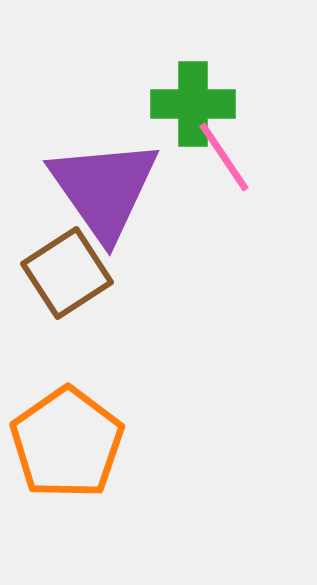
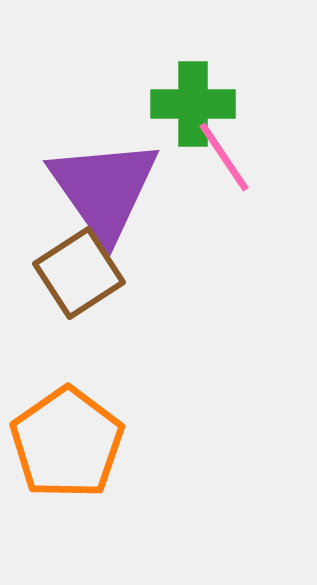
brown square: moved 12 px right
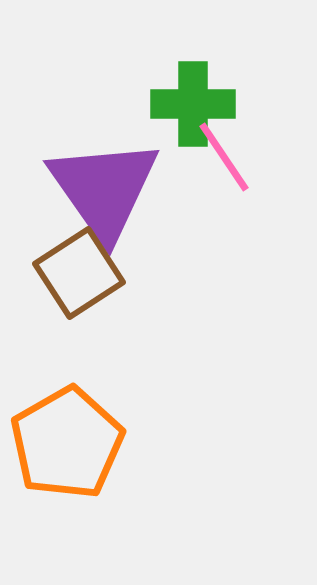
orange pentagon: rotated 5 degrees clockwise
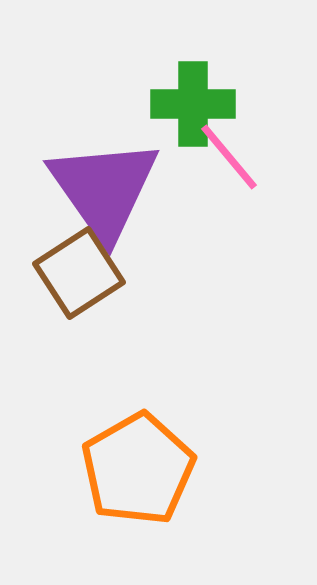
pink line: moved 5 px right; rotated 6 degrees counterclockwise
orange pentagon: moved 71 px right, 26 px down
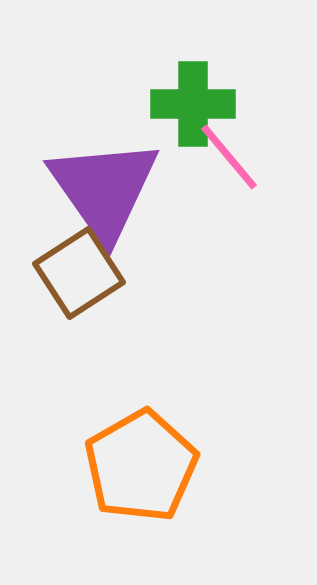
orange pentagon: moved 3 px right, 3 px up
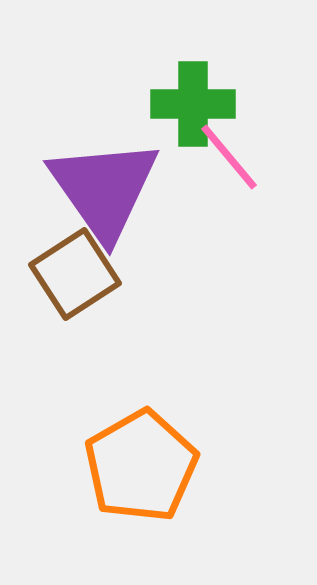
brown square: moved 4 px left, 1 px down
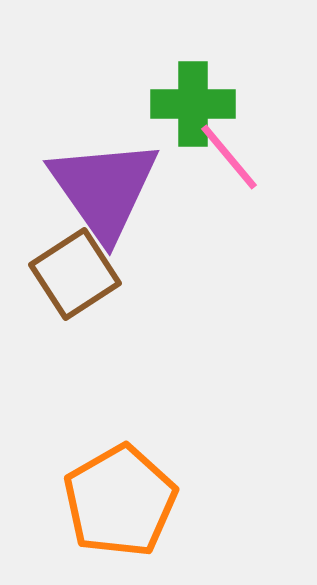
orange pentagon: moved 21 px left, 35 px down
